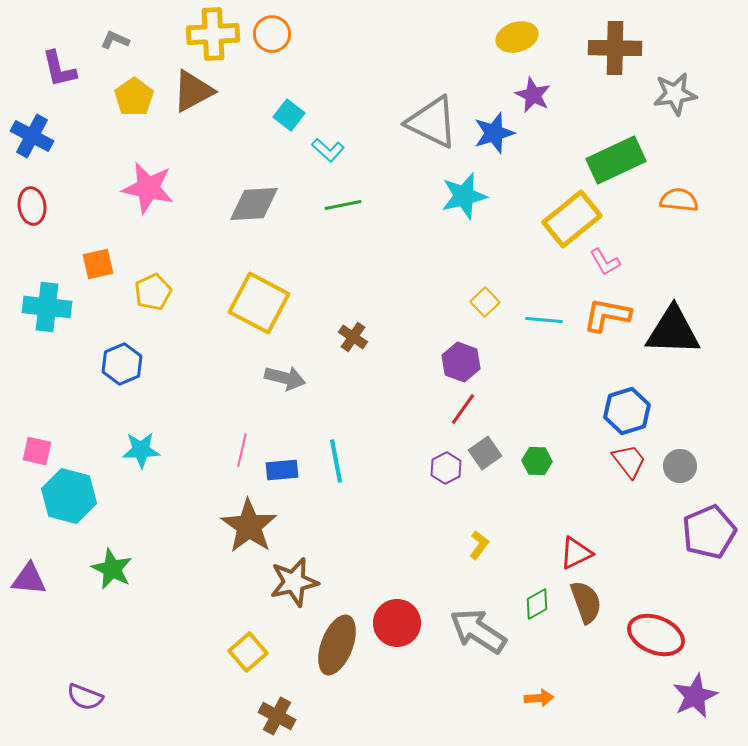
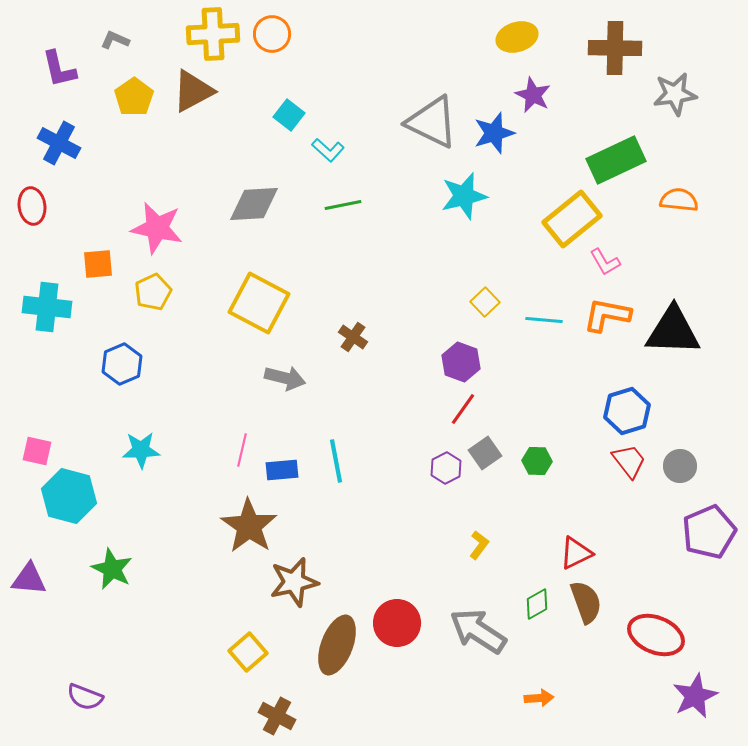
blue cross at (32, 136): moved 27 px right, 7 px down
pink star at (148, 188): moved 9 px right, 40 px down
orange square at (98, 264): rotated 8 degrees clockwise
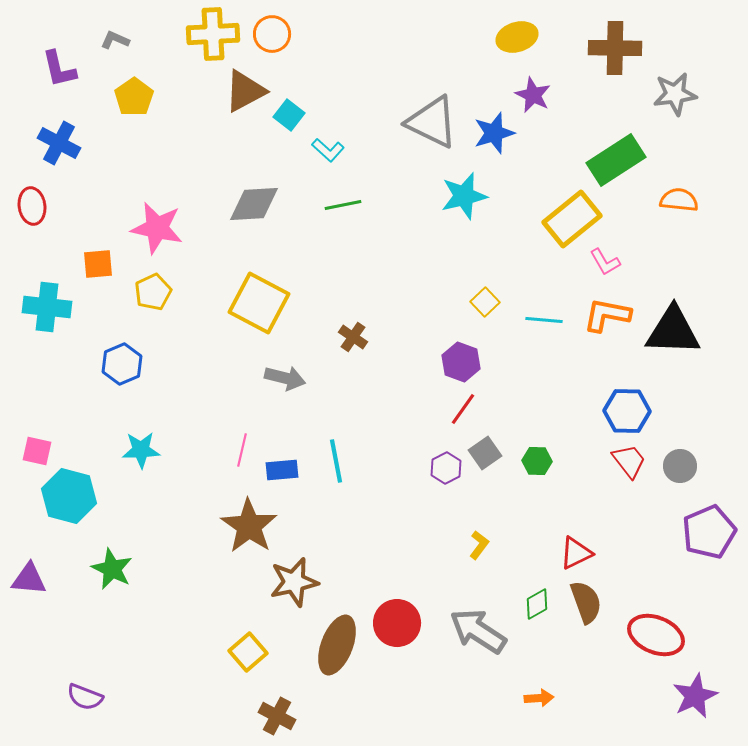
brown triangle at (193, 91): moved 52 px right
green rectangle at (616, 160): rotated 8 degrees counterclockwise
blue hexagon at (627, 411): rotated 18 degrees clockwise
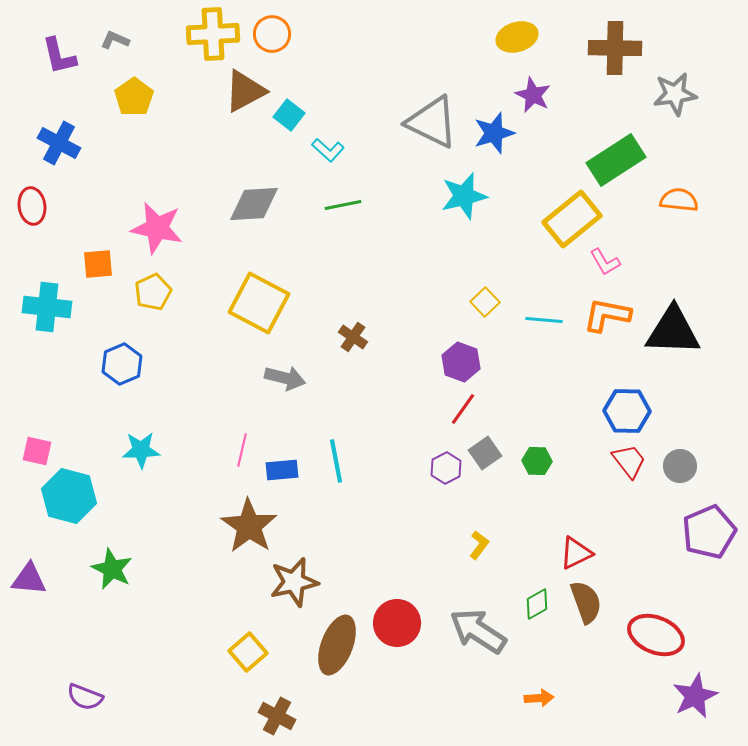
purple L-shape at (59, 69): moved 13 px up
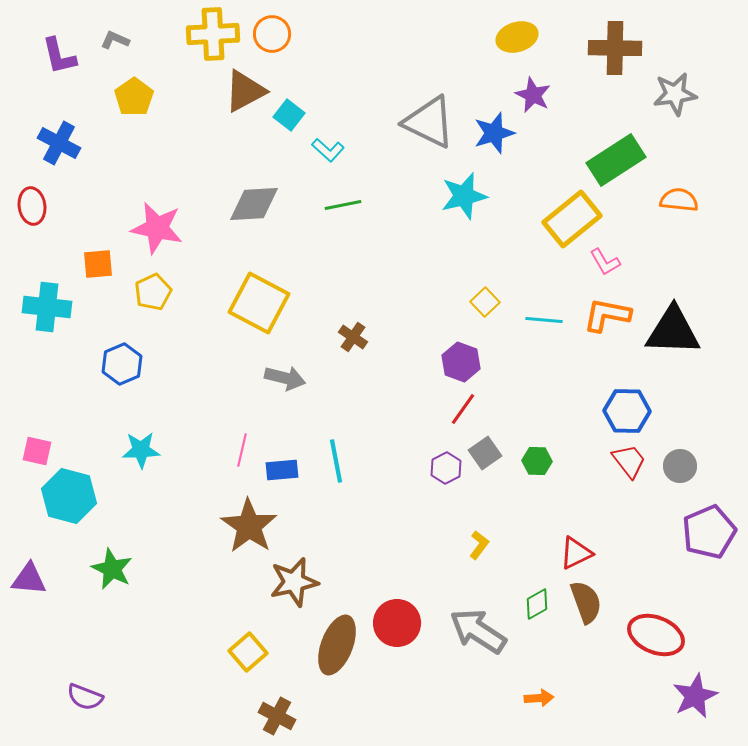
gray triangle at (432, 122): moved 3 px left
